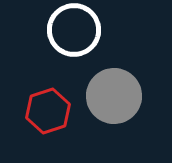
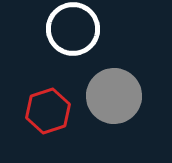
white circle: moved 1 px left, 1 px up
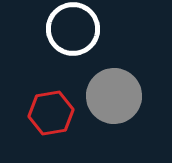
red hexagon: moved 3 px right, 2 px down; rotated 9 degrees clockwise
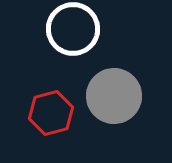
red hexagon: rotated 6 degrees counterclockwise
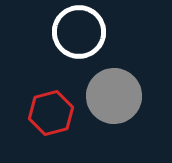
white circle: moved 6 px right, 3 px down
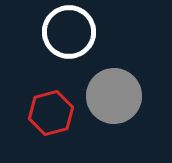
white circle: moved 10 px left
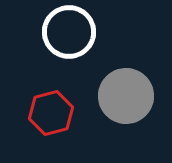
gray circle: moved 12 px right
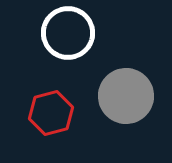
white circle: moved 1 px left, 1 px down
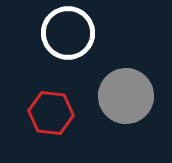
red hexagon: rotated 21 degrees clockwise
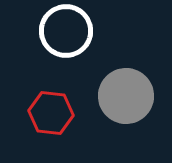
white circle: moved 2 px left, 2 px up
